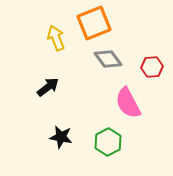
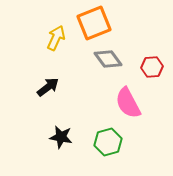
yellow arrow: rotated 45 degrees clockwise
green hexagon: rotated 12 degrees clockwise
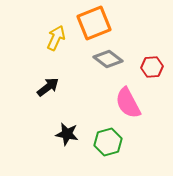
gray diamond: rotated 16 degrees counterclockwise
black star: moved 6 px right, 3 px up
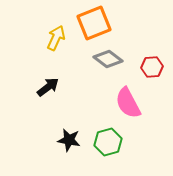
black star: moved 2 px right, 6 px down
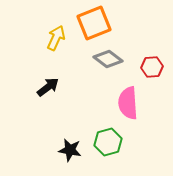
pink semicircle: rotated 24 degrees clockwise
black star: moved 1 px right, 10 px down
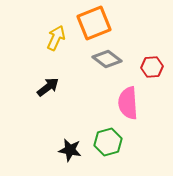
gray diamond: moved 1 px left
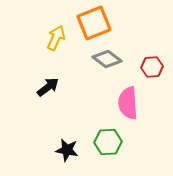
green hexagon: rotated 12 degrees clockwise
black star: moved 3 px left
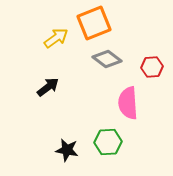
yellow arrow: rotated 30 degrees clockwise
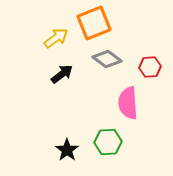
red hexagon: moved 2 px left
black arrow: moved 14 px right, 13 px up
black star: rotated 25 degrees clockwise
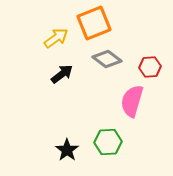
pink semicircle: moved 4 px right, 2 px up; rotated 20 degrees clockwise
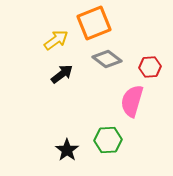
yellow arrow: moved 2 px down
green hexagon: moved 2 px up
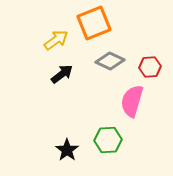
gray diamond: moved 3 px right, 2 px down; rotated 12 degrees counterclockwise
